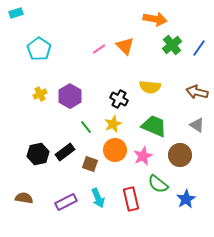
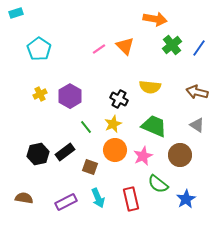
brown square: moved 3 px down
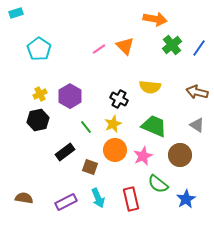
black hexagon: moved 34 px up
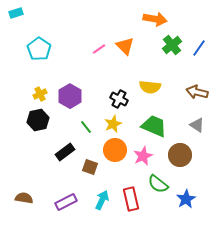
cyan arrow: moved 4 px right, 2 px down; rotated 132 degrees counterclockwise
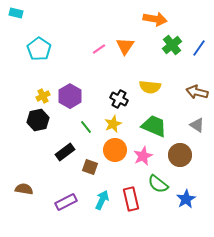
cyan rectangle: rotated 32 degrees clockwise
orange triangle: rotated 18 degrees clockwise
yellow cross: moved 3 px right, 2 px down
brown semicircle: moved 9 px up
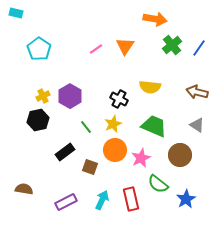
pink line: moved 3 px left
pink star: moved 2 px left, 2 px down
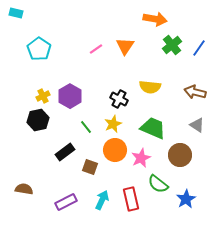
brown arrow: moved 2 px left
green trapezoid: moved 1 px left, 2 px down
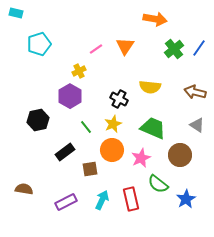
green cross: moved 2 px right, 4 px down
cyan pentagon: moved 5 px up; rotated 20 degrees clockwise
yellow cross: moved 36 px right, 25 px up
orange circle: moved 3 px left
brown square: moved 2 px down; rotated 28 degrees counterclockwise
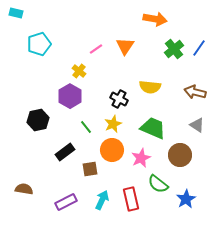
yellow cross: rotated 24 degrees counterclockwise
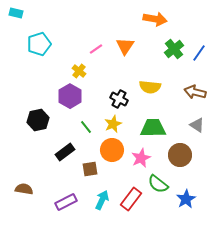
blue line: moved 5 px down
green trapezoid: rotated 24 degrees counterclockwise
red rectangle: rotated 50 degrees clockwise
